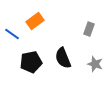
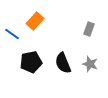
orange rectangle: rotated 12 degrees counterclockwise
black semicircle: moved 5 px down
gray star: moved 5 px left
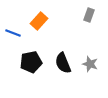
orange rectangle: moved 4 px right
gray rectangle: moved 14 px up
blue line: moved 1 px right, 1 px up; rotated 14 degrees counterclockwise
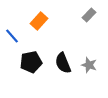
gray rectangle: rotated 24 degrees clockwise
blue line: moved 1 px left, 3 px down; rotated 28 degrees clockwise
gray star: moved 1 px left, 1 px down
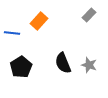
blue line: moved 3 px up; rotated 42 degrees counterclockwise
black pentagon: moved 10 px left, 5 px down; rotated 20 degrees counterclockwise
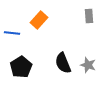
gray rectangle: moved 1 px down; rotated 48 degrees counterclockwise
orange rectangle: moved 1 px up
gray star: moved 1 px left
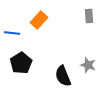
black semicircle: moved 13 px down
black pentagon: moved 4 px up
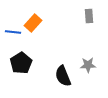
orange rectangle: moved 6 px left, 3 px down
blue line: moved 1 px right, 1 px up
gray star: rotated 21 degrees counterclockwise
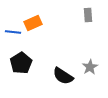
gray rectangle: moved 1 px left, 1 px up
orange rectangle: rotated 24 degrees clockwise
gray star: moved 2 px right, 2 px down; rotated 28 degrees counterclockwise
black semicircle: rotated 35 degrees counterclockwise
